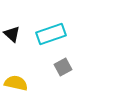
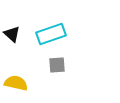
gray square: moved 6 px left, 2 px up; rotated 24 degrees clockwise
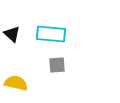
cyan rectangle: rotated 24 degrees clockwise
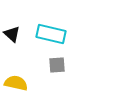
cyan rectangle: rotated 8 degrees clockwise
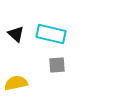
black triangle: moved 4 px right
yellow semicircle: rotated 25 degrees counterclockwise
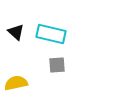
black triangle: moved 2 px up
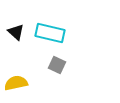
cyan rectangle: moved 1 px left, 1 px up
gray square: rotated 30 degrees clockwise
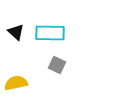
cyan rectangle: rotated 12 degrees counterclockwise
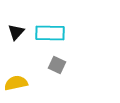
black triangle: rotated 30 degrees clockwise
